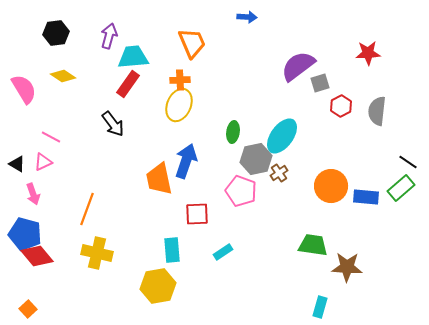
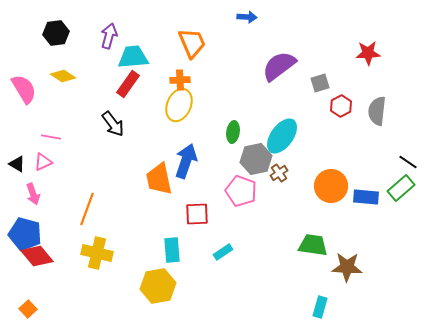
purple semicircle at (298, 66): moved 19 px left
pink line at (51, 137): rotated 18 degrees counterclockwise
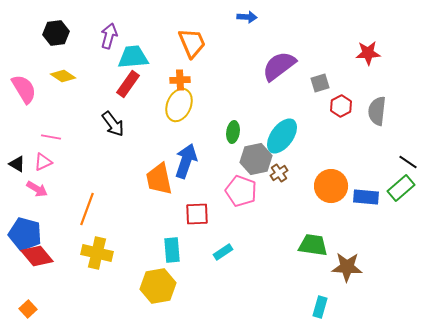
pink arrow at (33, 194): moved 4 px right, 5 px up; rotated 40 degrees counterclockwise
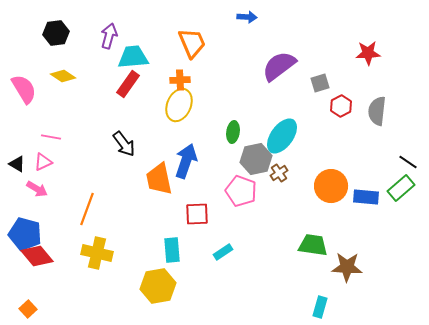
black arrow at (113, 124): moved 11 px right, 20 px down
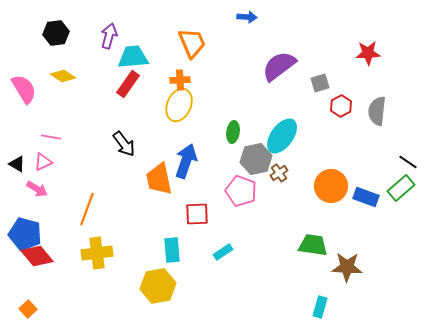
blue rectangle at (366, 197): rotated 15 degrees clockwise
yellow cross at (97, 253): rotated 20 degrees counterclockwise
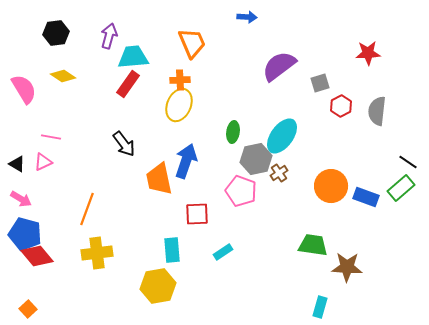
pink arrow at (37, 189): moved 16 px left, 10 px down
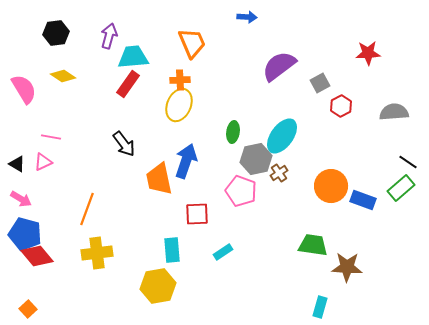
gray square at (320, 83): rotated 12 degrees counterclockwise
gray semicircle at (377, 111): moved 17 px right, 1 px down; rotated 80 degrees clockwise
blue rectangle at (366, 197): moved 3 px left, 3 px down
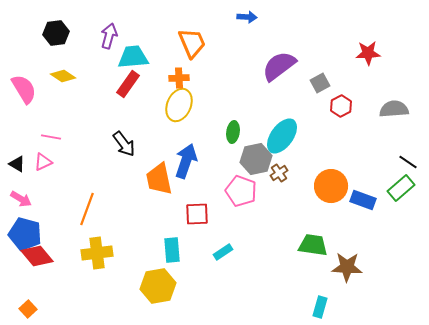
orange cross at (180, 80): moved 1 px left, 2 px up
gray semicircle at (394, 112): moved 3 px up
